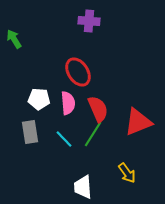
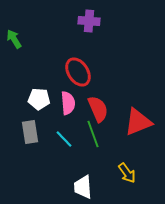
green line: rotated 52 degrees counterclockwise
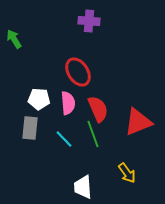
gray rectangle: moved 4 px up; rotated 15 degrees clockwise
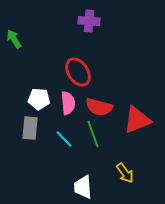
red semicircle: moved 1 px right, 2 px up; rotated 128 degrees clockwise
red triangle: moved 1 px left, 2 px up
yellow arrow: moved 2 px left
